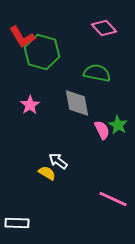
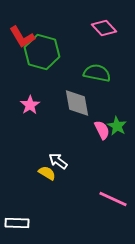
green star: moved 1 px left, 1 px down
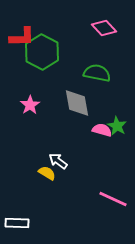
red L-shape: rotated 60 degrees counterclockwise
green hexagon: rotated 12 degrees clockwise
pink semicircle: rotated 48 degrees counterclockwise
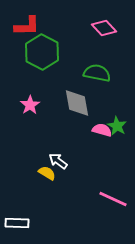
red L-shape: moved 5 px right, 11 px up
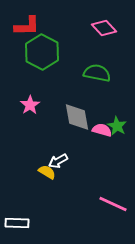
gray diamond: moved 14 px down
white arrow: rotated 66 degrees counterclockwise
yellow semicircle: moved 1 px up
pink line: moved 5 px down
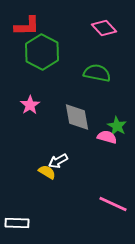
pink semicircle: moved 5 px right, 7 px down
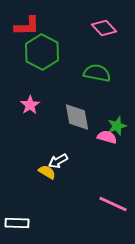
green star: rotated 24 degrees clockwise
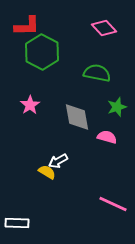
green star: moved 19 px up
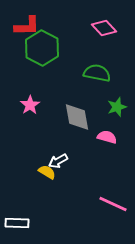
green hexagon: moved 4 px up
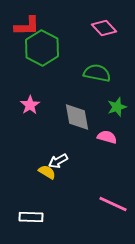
white rectangle: moved 14 px right, 6 px up
